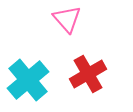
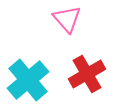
red cross: moved 1 px left
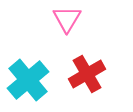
pink triangle: rotated 12 degrees clockwise
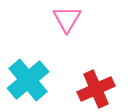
red cross: moved 9 px right, 15 px down; rotated 6 degrees clockwise
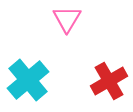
red cross: moved 13 px right, 8 px up; rotated 6 degrees counterclockwise
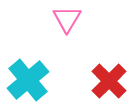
red cross: rotated 15 degrees counterclockwise
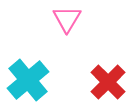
red cross: moved 1 px left, 1 px down
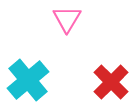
red cross: moved 3 px right
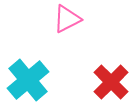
pink triangle: rotated 32 degrees clockwise
